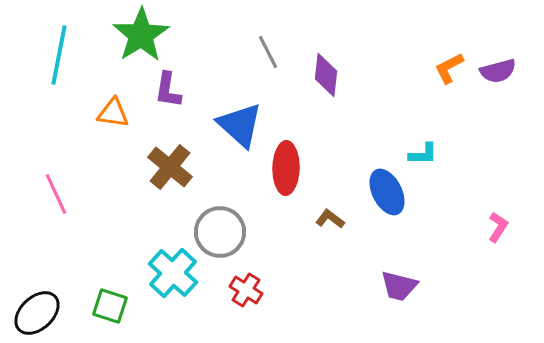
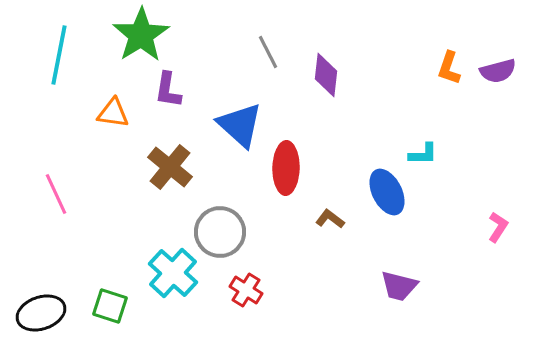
orange L-shape: rotated 44 degrees counterclockwise
black ellipse: moved 4 px right; rotated 24 degrees clockwise
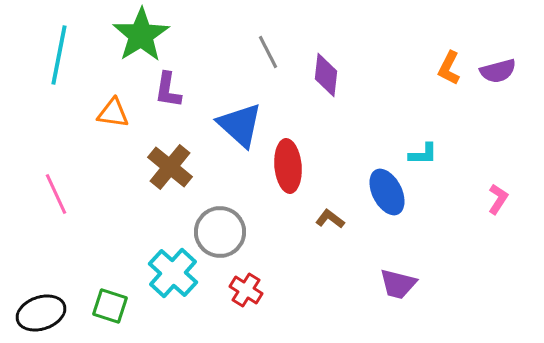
orange L-shape: rotated 8 degrees clockwise
red ellipse: moved 2 px right, 2 px up; rotated 6 degrees counterclockwise
pink L-shape: moved 28 px up
purple trapezoid: moved 1 px left, 2 px up
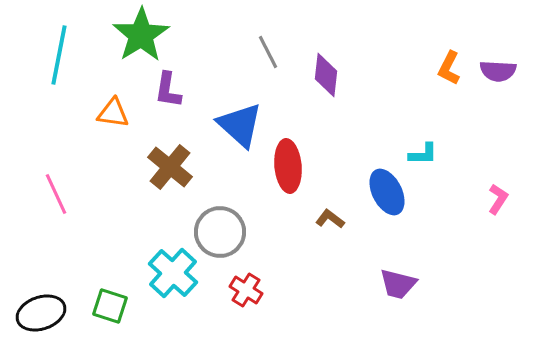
purple semicircle: rotated 18 degrees clockwise
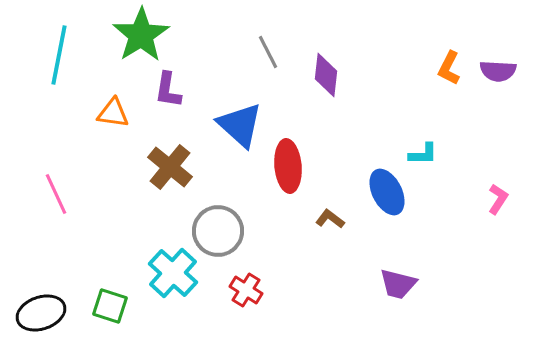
gray circle: moved 2 px left, 1 px up
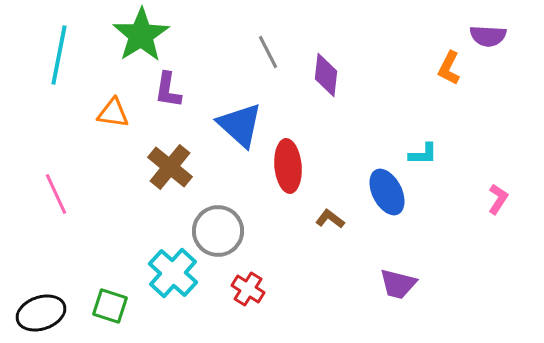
purple semicircle: moved 10 px left, 35 px up
red cross: moved 2 px right, 1 px up
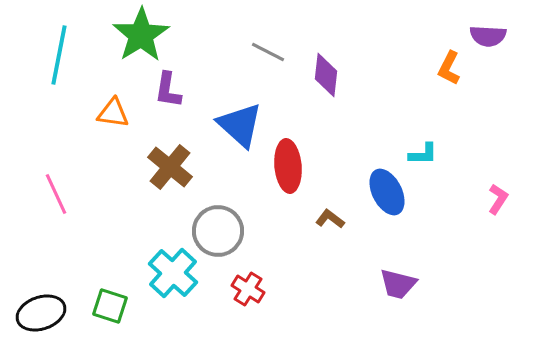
gray line: rotated 36 degrees counterclockwise
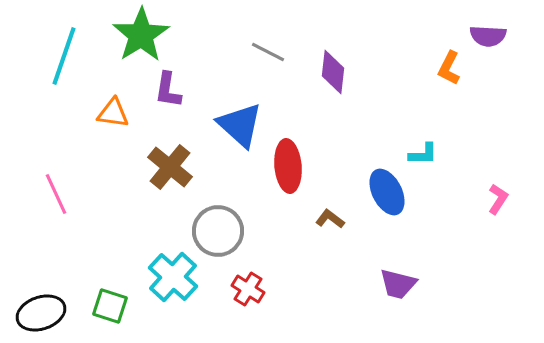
cyan line: moved 5 px right, 1 px down; rotated 8 degrees clockwise
purple diamond: moved 7 px right, 3 px up
cyan cross: moved 4 px down
